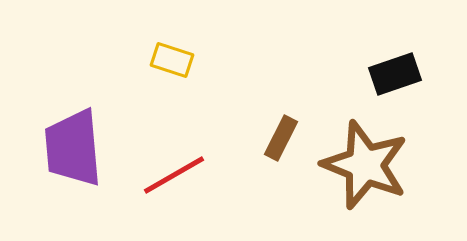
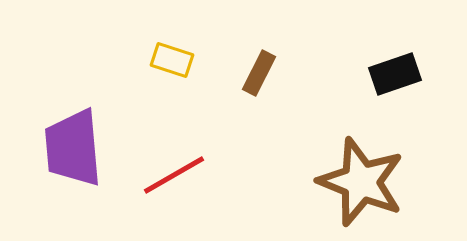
brown rectangle: moved 22 px left, 65 px up
brown star: moved 4 px left, 17 px down
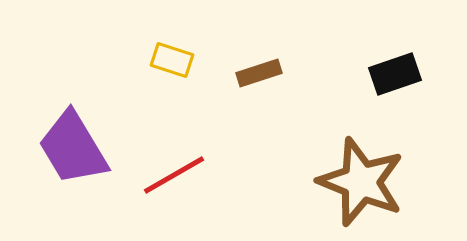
brown rectangle: rotated 45 degrees clockwise
purple trapezoid: rotated 26 degrees counterclockwise
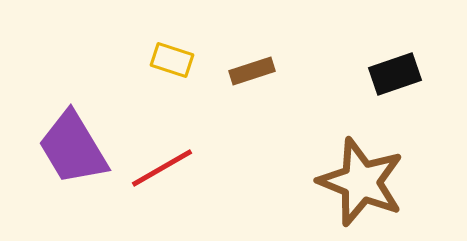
brown rectangle: moved 7 px left, 2 px up
red line: moved 12 px left, 7 px up
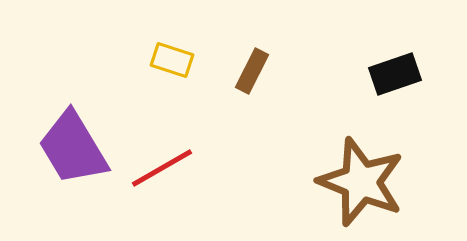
brown rectangle: rotated 45 degrees counterclockwise
